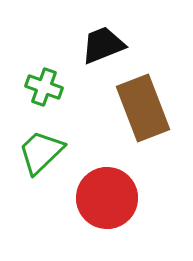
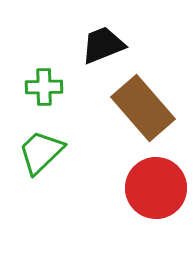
green cross: rotated 21 degrees counterclockwise
brown rectangle: rotated 20 degrees counterclockwise
red circle: moved 49 px right, 10 px up
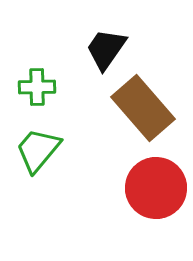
black trapezoid: moved 3 px right, 4 px down; rotated 33 degrees counterclockwise
green cross: moved 7 px left
green trapezoid: moved 3 px left, 2 px up; rotated 6 degrees counterclockwise
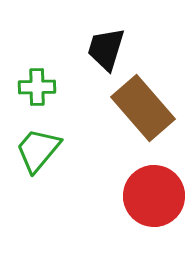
black trapezoid: rotated 18 degrees counterclockwise
red circle: moved 2 px left, 8 px down
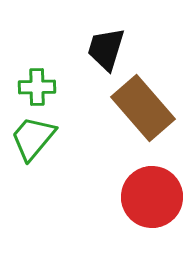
green trapezoid: moved 5 px left, 12 px up
red circle: moved 2 px left, 1 px down
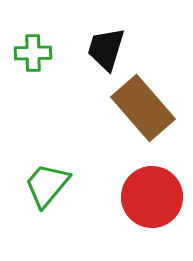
green cross: moved 4 px left, 34 px up
green trapezoid: moved 14 px right, 47 px down
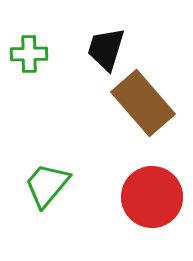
green cross: moved 4 px left, 1 px down
brown rectangle: moved 5 px up
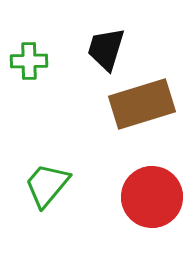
green cross: moved 7 px down
brown rectangle: moved 1 px left, 1 px down; rotated 66 degrees counterclockwise
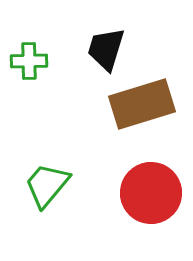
red circle: moved 1 px left, 4 px up
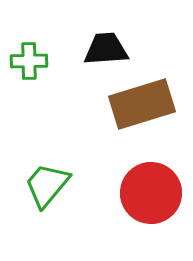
black trapezoid: rotated 69 degrees clockwise
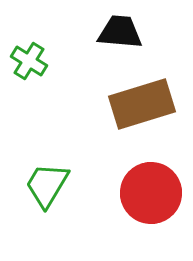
black trapezoid: moved 14 px right, 17 px up; rotated 9 degrees clockwise
green cross: rotated 33 degrees clockwise
green trapezoid: rotated 9 degrees counterclockwise
